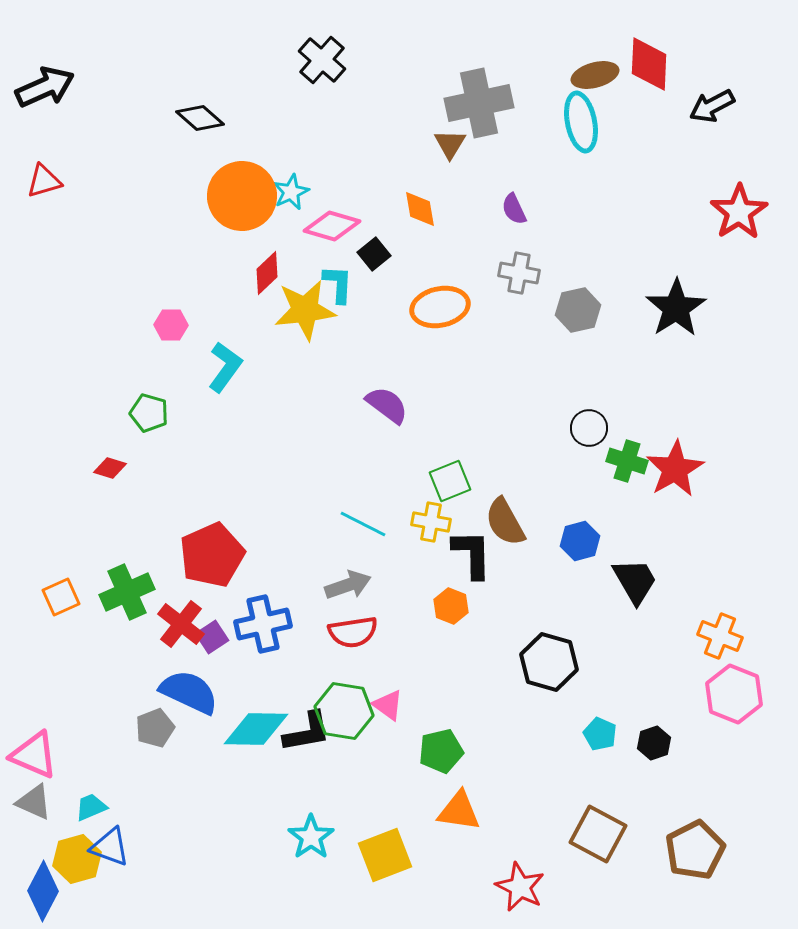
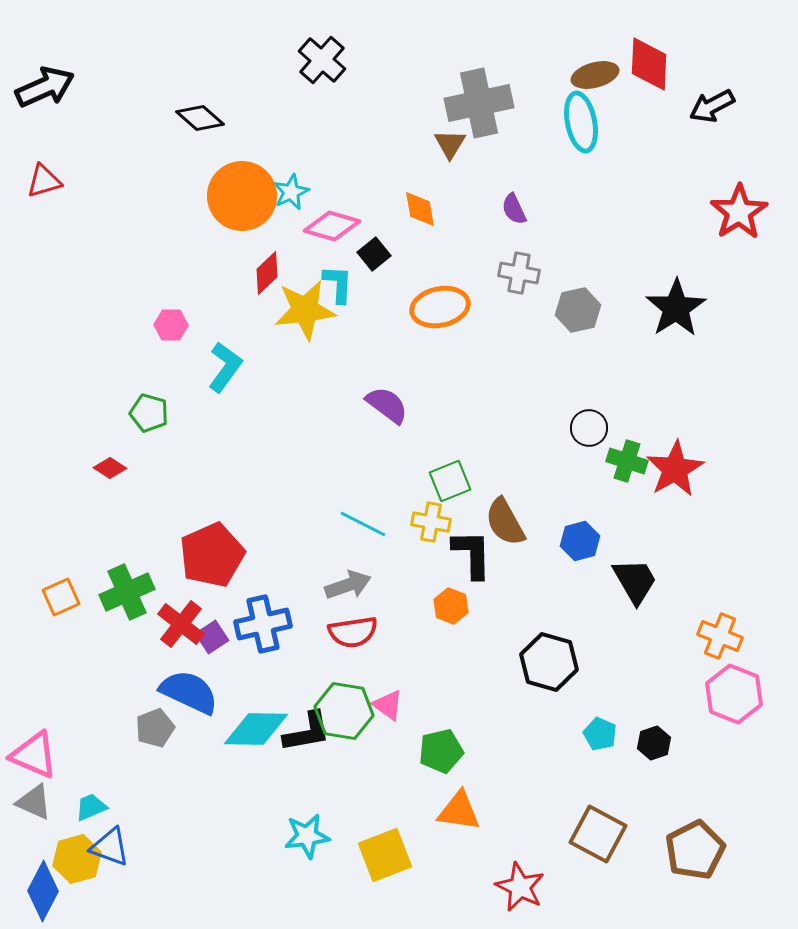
red diamond at (110, 468): rotated 16 degrees clockwise
cyan star at (311, 837): moved 4 px left, 1 px up; rotated 27 degrees clockwise
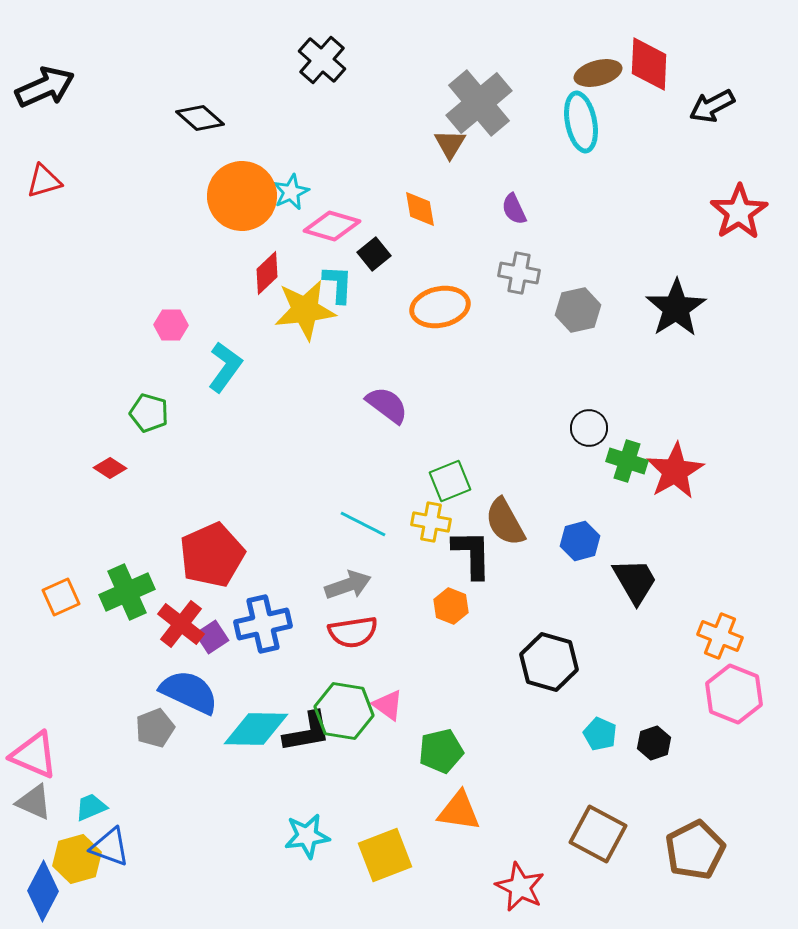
brown ellipse at (595, 75): moved 3 px right, 2 px up
gray cross at (479, 103): rotated 28 degrees counterclockwise
red star at (675, 469): moved 2 px down
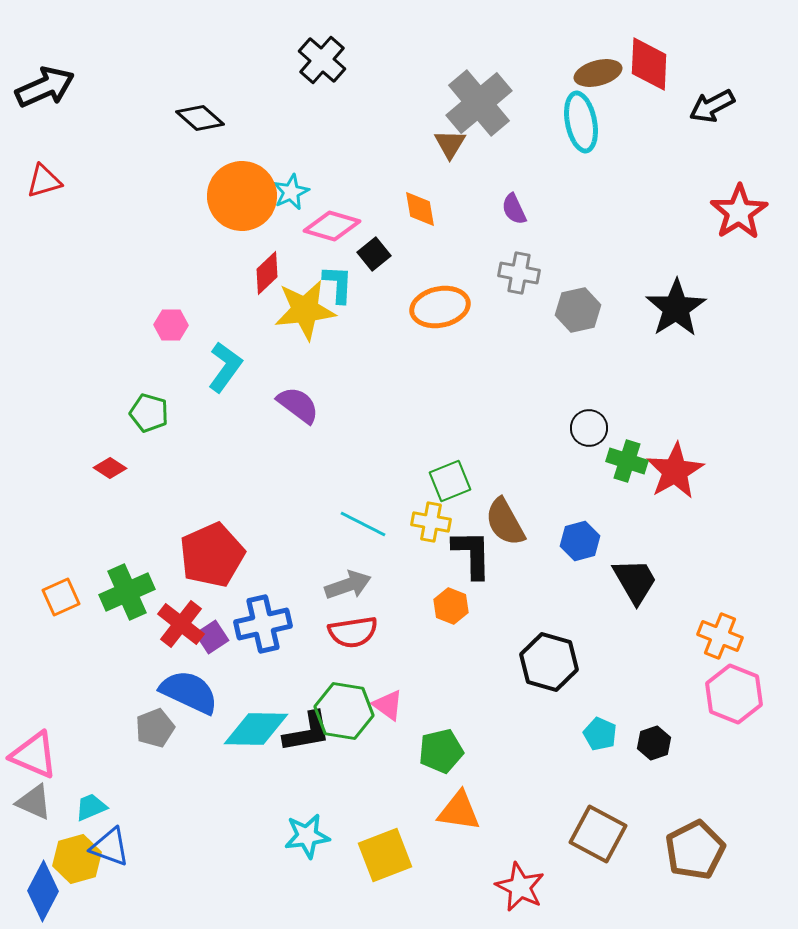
purple semicircle at (387, 405): moved 89 px left
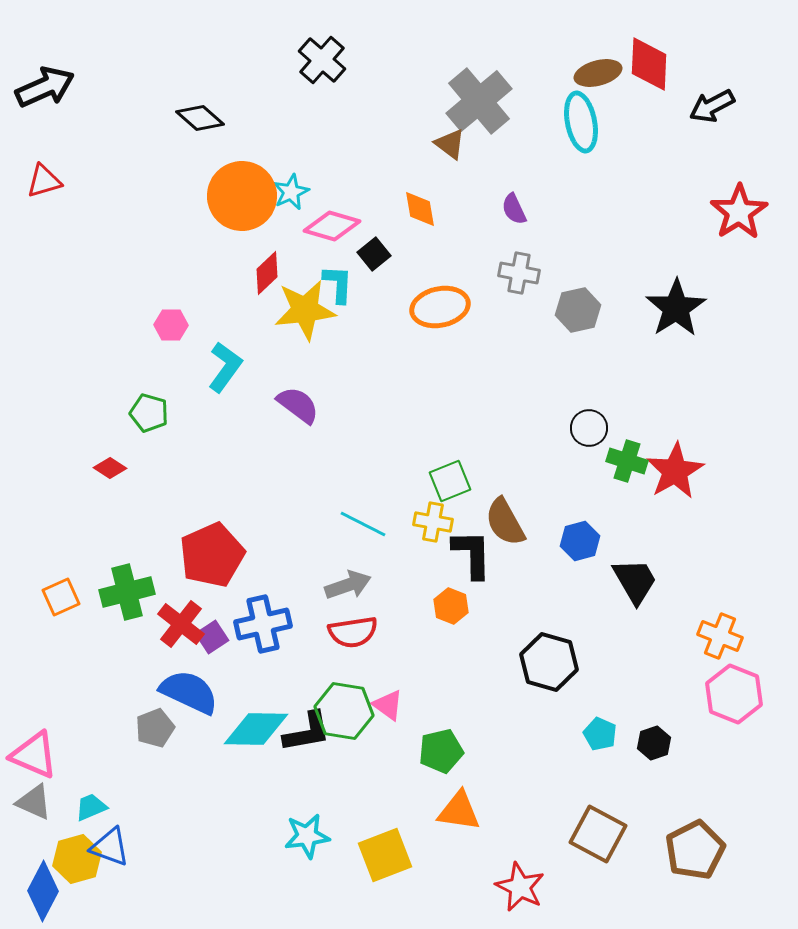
gray cross at (479, 103): moved 2 px up
brown triangle at (450, 144): rotated 24 degrees counterclockwise
yellow cross at (431, 522): moved 2 px right
green cross at (127, 592): rotated 10 degrees clockwise
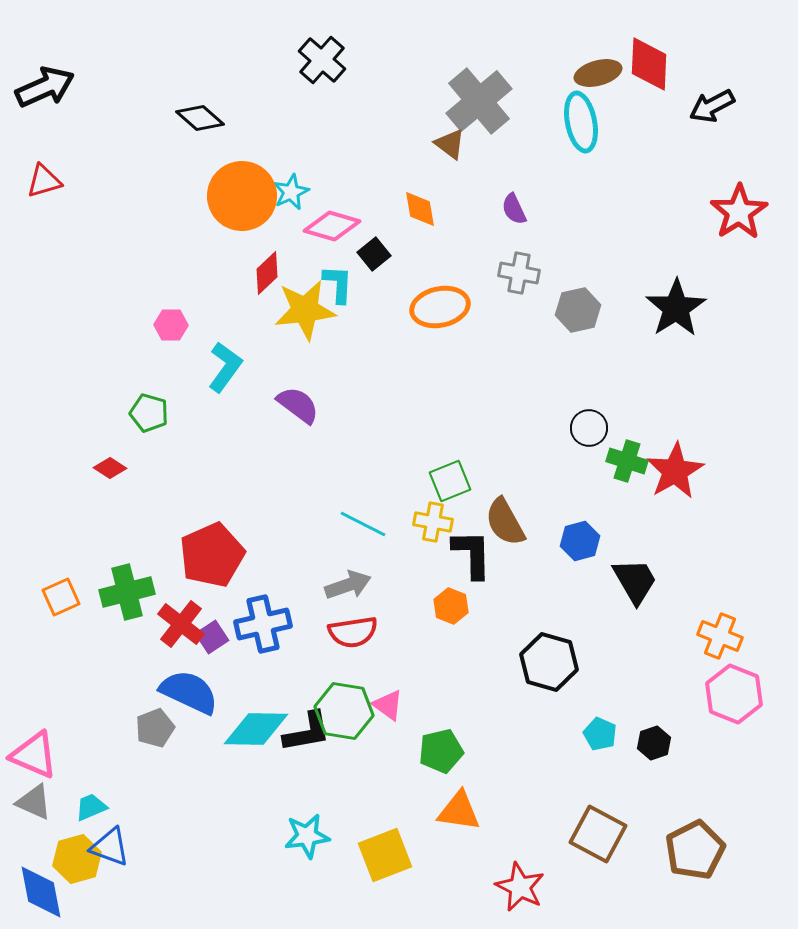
blue diamond at (43, 891): moved 2 px left, 1 px down; rotated 38 degrees counterclockwise
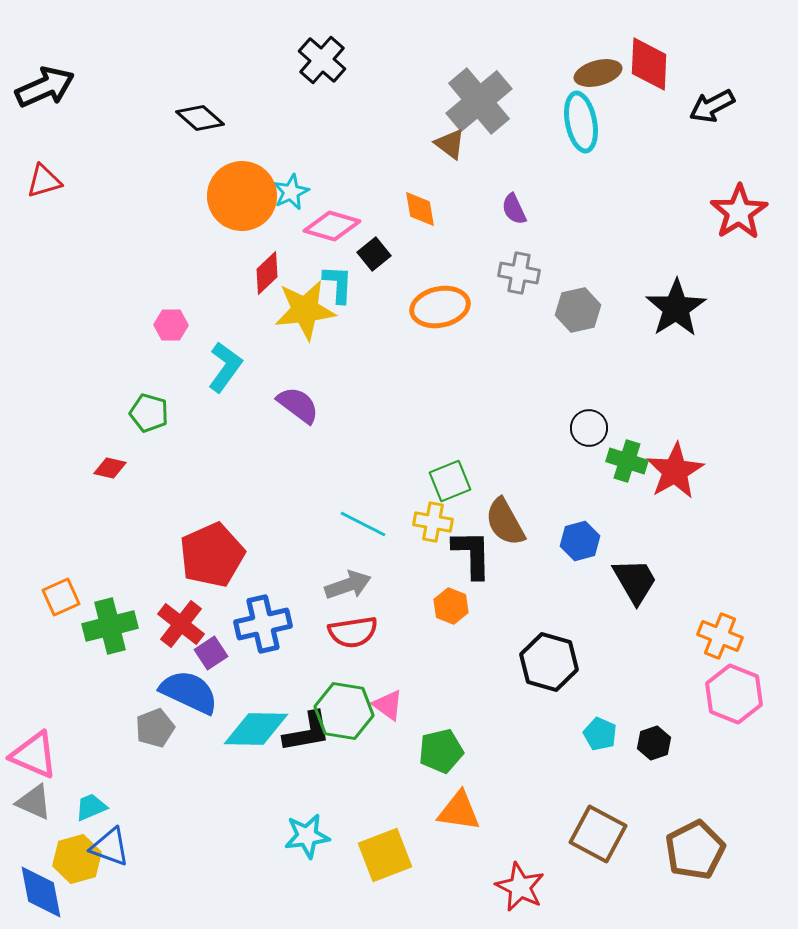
red diamond at (110, 468): rotated 20 degrees counterclockwise
green cross at (127, 592): moved 17 px left, 34 px down
purple square at (212, 637): moved 1 px left, 16 px down
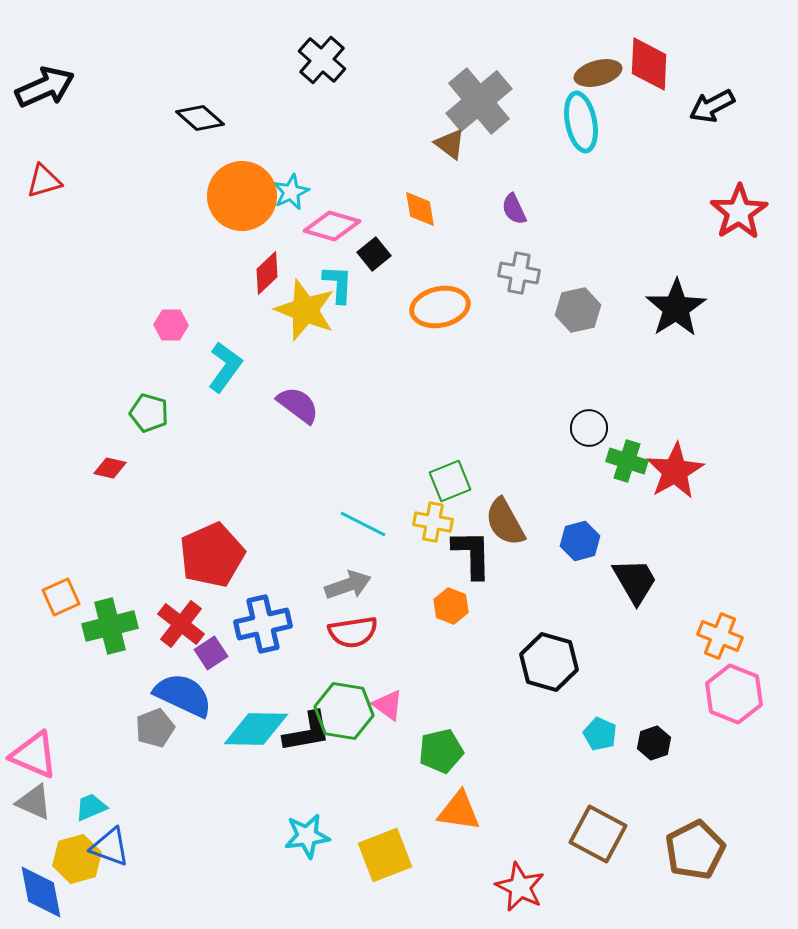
yellow star at (305, 310): rotated 28 degrees clockwise
blue semicircle at (189, 692): moved 6 px left, 3 px down
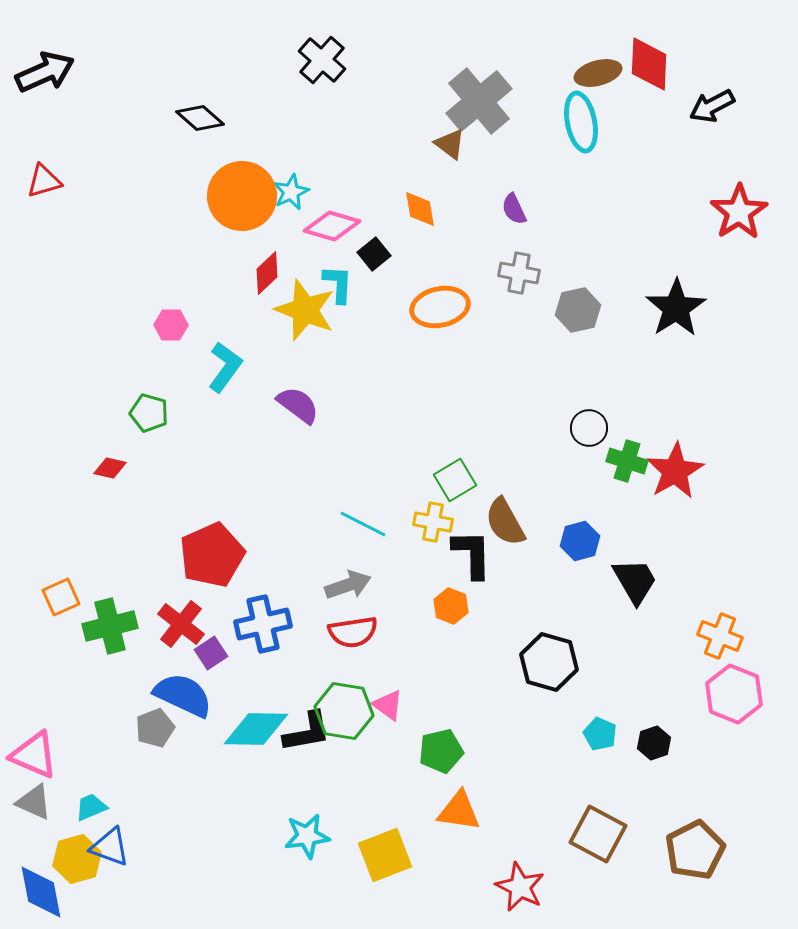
black arrow at (45, 87): moved 15 px up
green square at (450, 481): moved 5 px right, 1 px up; rotated 9 degrees counterclockwise
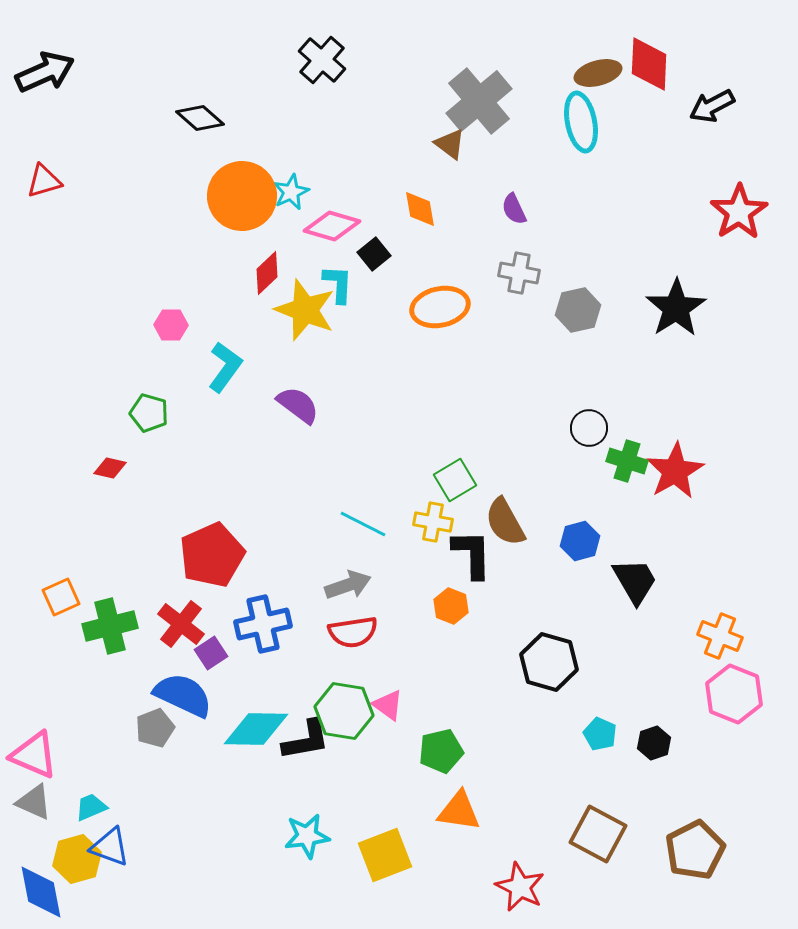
black L-shape at (307, 732): moved 1 px left, 8 px down
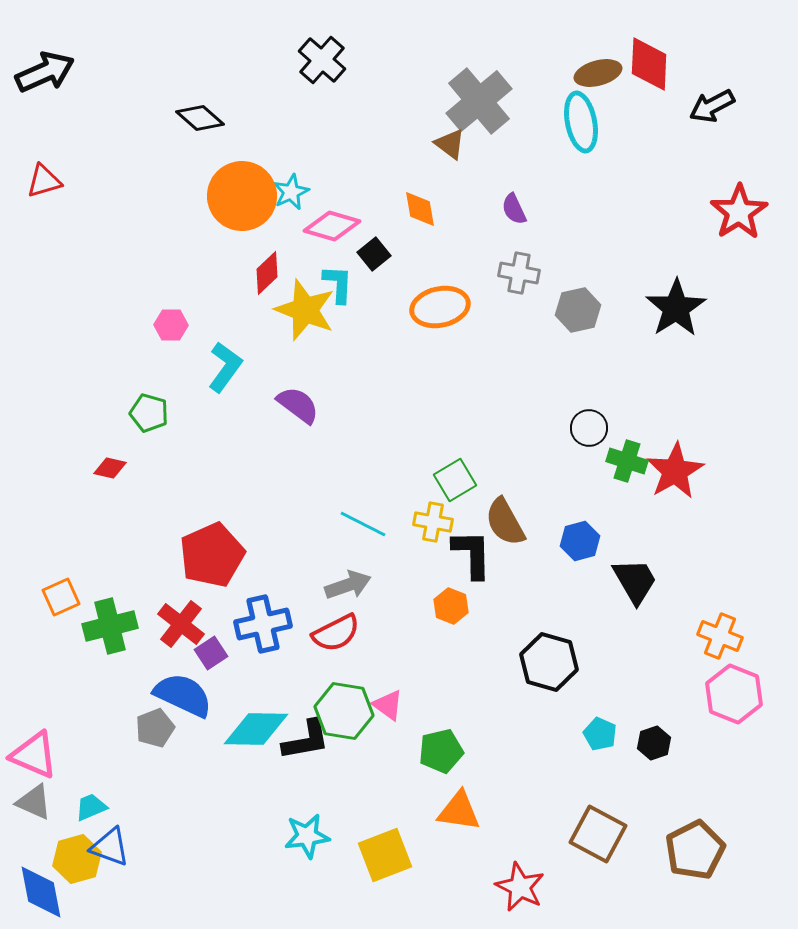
red semicircle at (353, 632): moved 17 px left, 1 px down; rotated 18 degrees counterclockwise
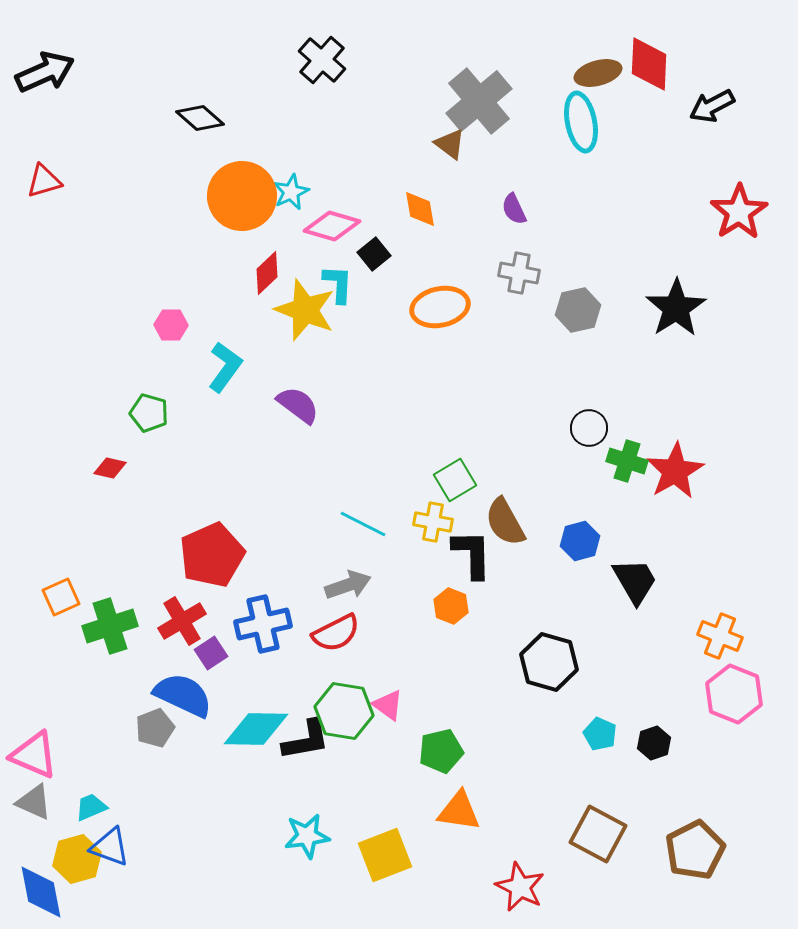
red cross at (181, 624): moved 1 px right, 3 px up; rotated 21 degrees clockwise
green cross at (110, 626): rotated 4 degrees counterclockwise
